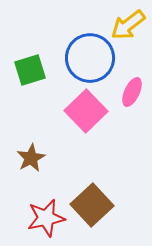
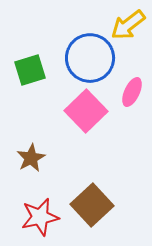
red star: moved 6 px left, 1 px up
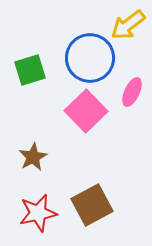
brown star: moved 2 px right, 1 px up
brown square: rotated 15 degrees clockwise
red star: moved 2 px left, 4 px up
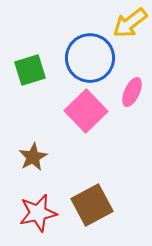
yellow arrow: moved 2 px right, 2 px up
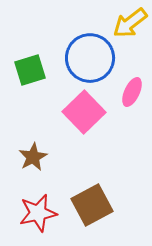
pink square: moved 2 px left, 1 px down
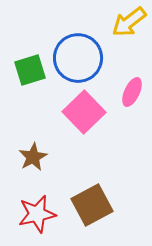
yellow arrow: moved 1 px left, 1 px up
blue circle: moved 12 px left
red star: moved 1 px left, 1 px down
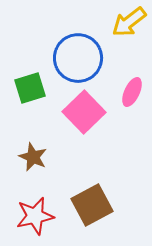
green square: moved 18 px down
brown star: rotated 20 degrees counterclockwise
red star: moved 2 px left, 2 px down
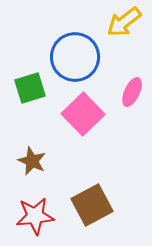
yellow arrow: moved 5 px left
blue circle: moved 3 px left, 1 px up
pink square: moved 1 px left, 2 px down
brown star: moved 1 px left, 4 px down
red star: rotated 6 degrees clockwise
